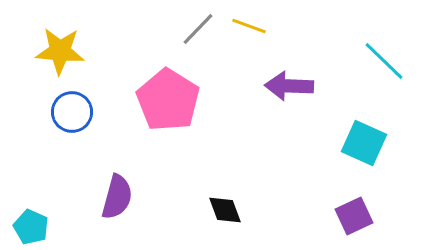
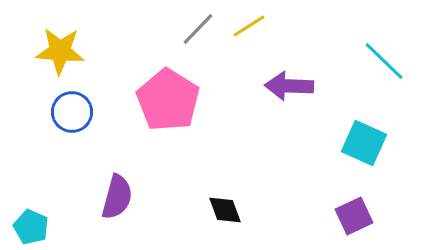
yellow line: rotated 52 degrees counterclockwise
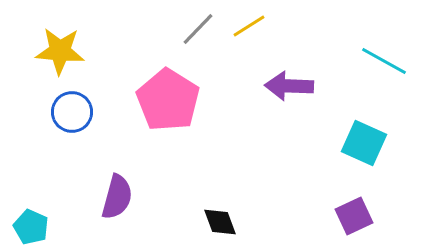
cyan line: rotated 15 degrees counterclockwise
black diamond: moved 5 px left, 12 px down
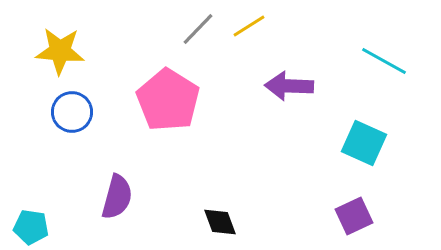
cyan pentagon: rotated 16 degrees counterclockwise
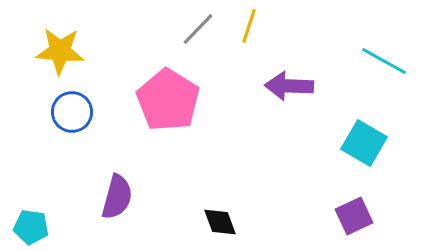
yellow line: rotated 40 degrees counterclockwise
cyan square: rotated 6 degrees clockwise
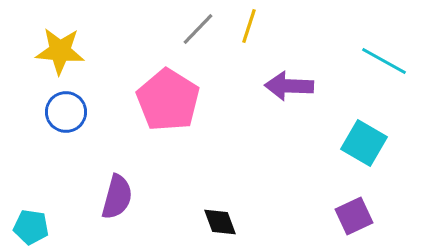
blue circle: moved 6 px left
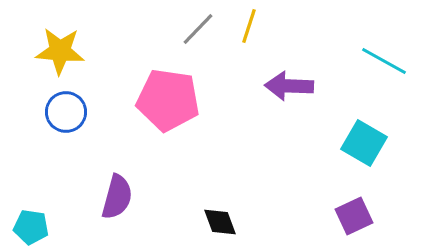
pink pentagon: rotated 24 degrees counterclockwise
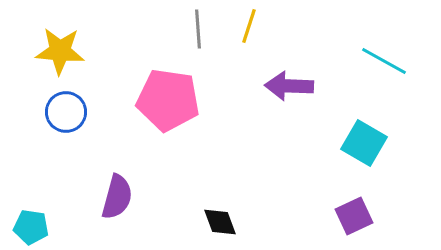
gray line: rotated 48 degrees counterclockwise
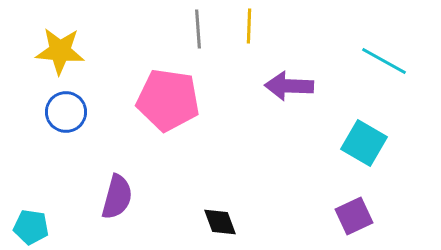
yellow line: rotated 16 degrees counterclockwise
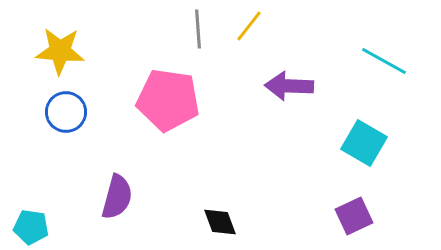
yellow line: rotated 36 degrees clockwise
